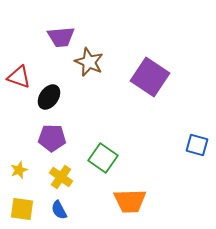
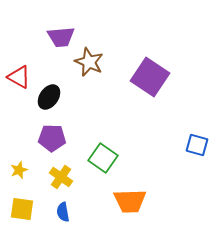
red triangle: rotated 10 degrees clockwise
blue semicircle: moved 4 px right, 2 px down; rotated 18 degrees clockwise
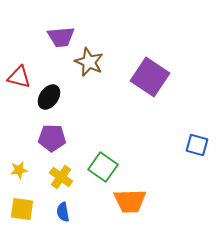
red triangle: rotated 15 degrees counterclockwise
green square: moved 9 px down
yellow star: rotated 12 degrees clockwise
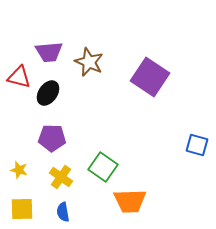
purple trapezoid: moved 12 px left, 15 px down
black ellipse: moved 1 px left, 4 px up
yellow star: rotated 24 degrees clockwise
yellow square: rotated 10 degrees counterclockwise
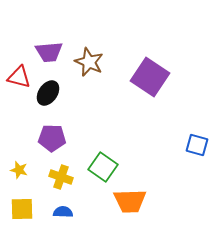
yellow cross: rotated 15 degrees counterclockwise
blue semicircle: rotated 102 degrees clockwise
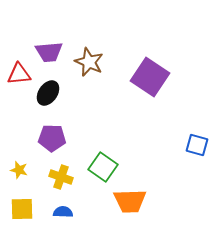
red triangle: moved 3 px up; rotated 20 degrees counterclockwise
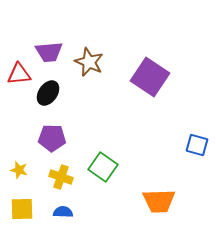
orange trapezoid: moved 29 px right
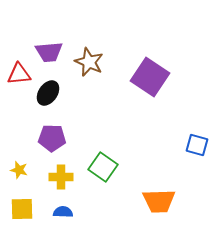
yellow cross: rotated 20 degrees counterclockwise
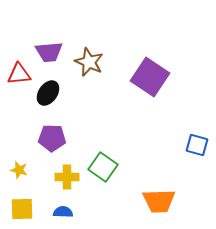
yellow cross: moved 6 px right
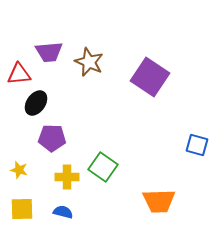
black ellipse: moved 12 px left, 10 px down
blue semicircle: rotated 12 degrees clockwise
